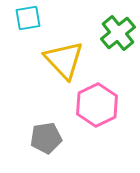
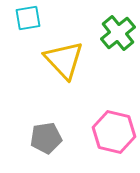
pink hexagon: moved 17 px right, 27 px down; rotated 21 degrees counterclockwise
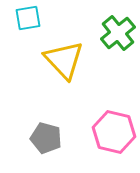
gray pentagon: rotated 24 degrees clockwise
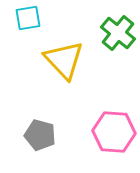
green cross: rotated 12 degrees counterclockwise
pink hexagon: rotated 9 degrees counterclockwise
gray pentagon: moved 6 px left, 3 px up
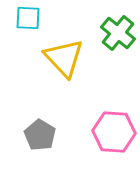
cyan square: rotated 12 degrees clockwise
yellow triangle: moved 2 px up
gray pentagon: rotated 16 degrees clockwise
